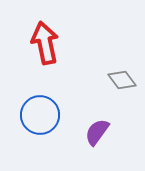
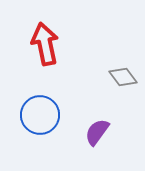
red arrow: moved 1 px down
gray diamond: moved 1 px right, 3 px up
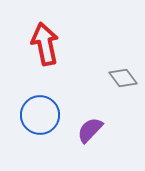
gray diamond: moved 1 px down
purple semicircle: moved 7 px left, 2 px up; rotated 8 degrees clockwise
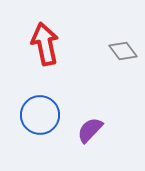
gray diamond: moved 27 px up
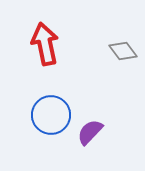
blue circle: moved 11 px right
purple semicircle: moved 2 px down
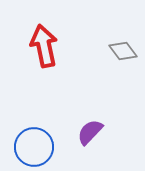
red arrow: moved 1 px left, 2 px down
blue circle: moved 17 px left, 32 px down
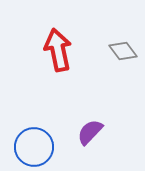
red arrow: moved 14 px right, 4 px down
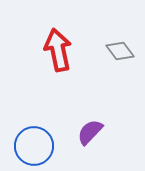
gray diamond: moved 3 px left
blue circle: moved 1 px up
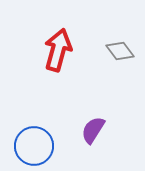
red arrow: rotated 27 degrees clockwise
purple semicircle: moved 3 px right, 2 px up; rotated 12 degrees counterclockwise
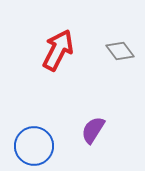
red arrow: rotated 12 degrees clockwise
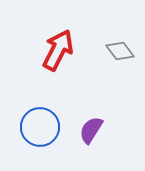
purple semicircle: moved 2 px left
blue circle: moved 6 px right, 19 px up
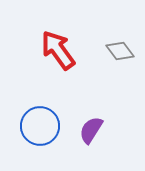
red arrow: rotated 63 degrees counterclockwise
blue circle: moved 1 px up
